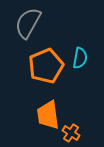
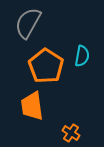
cyan semicircle: moved 2 px right, 2 px up
orange pentagon: rotated 16 degrees counterclockwise
orange trapezoid: moved 16 px left, 9 px up
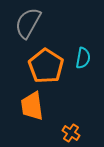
cyan semicircle: moved 1 px right, 2 px down
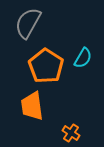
cyan semicircle: rotated 20 degrees clockwise
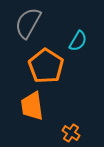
cyan semicircle: moved 5 px left, 17 px up
